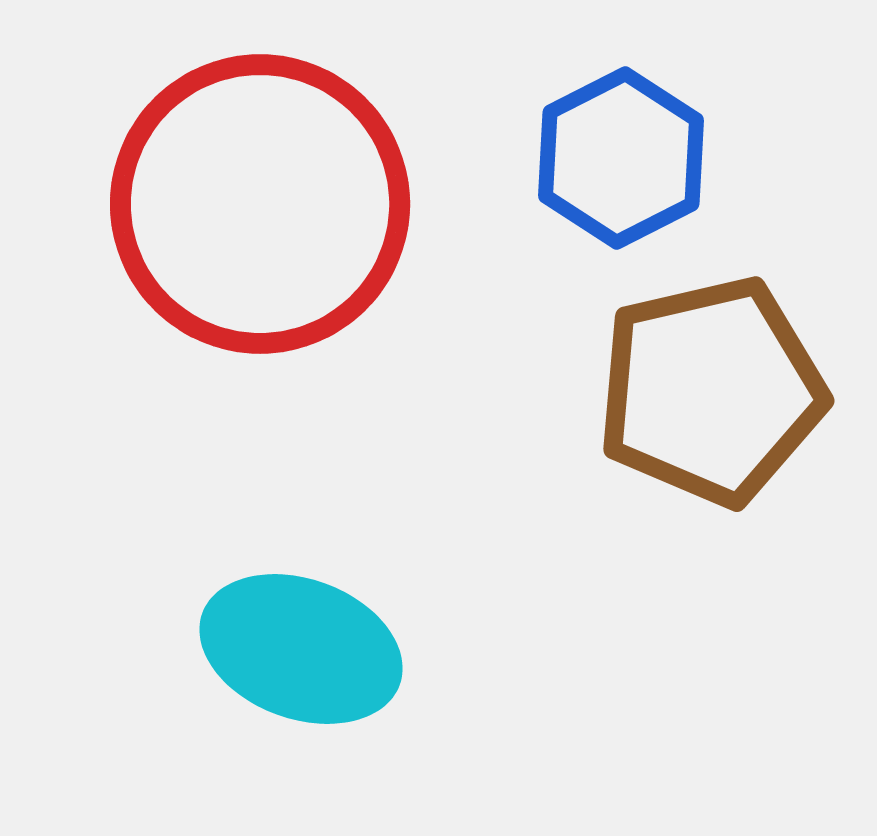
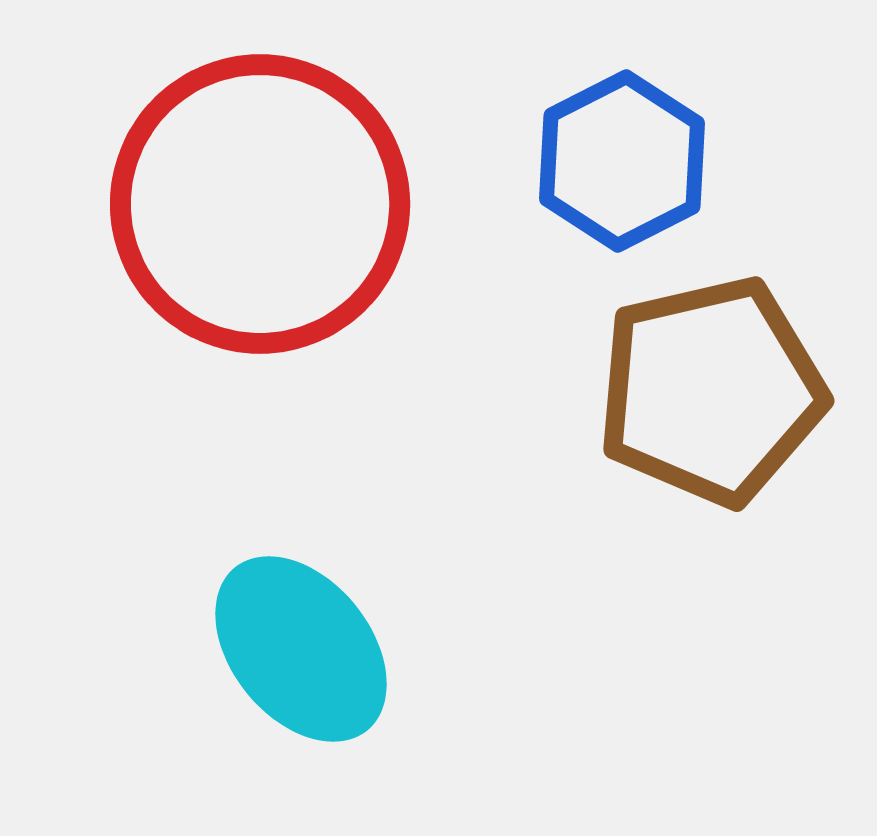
blue hexagon: moved 1 px right, 3 px down
cyan ellipse: rotated 31 degrees clockwise
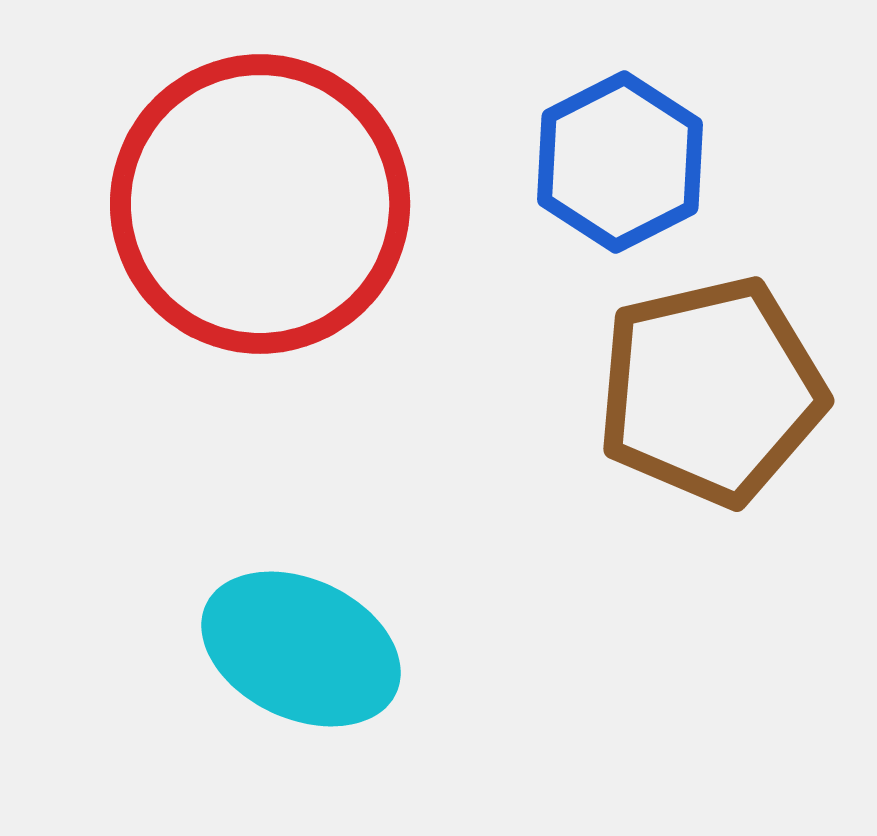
blue hexagon: moved 2 px left, 1 px down
cyan ellipse: rotated 26 degrees counterclockwise
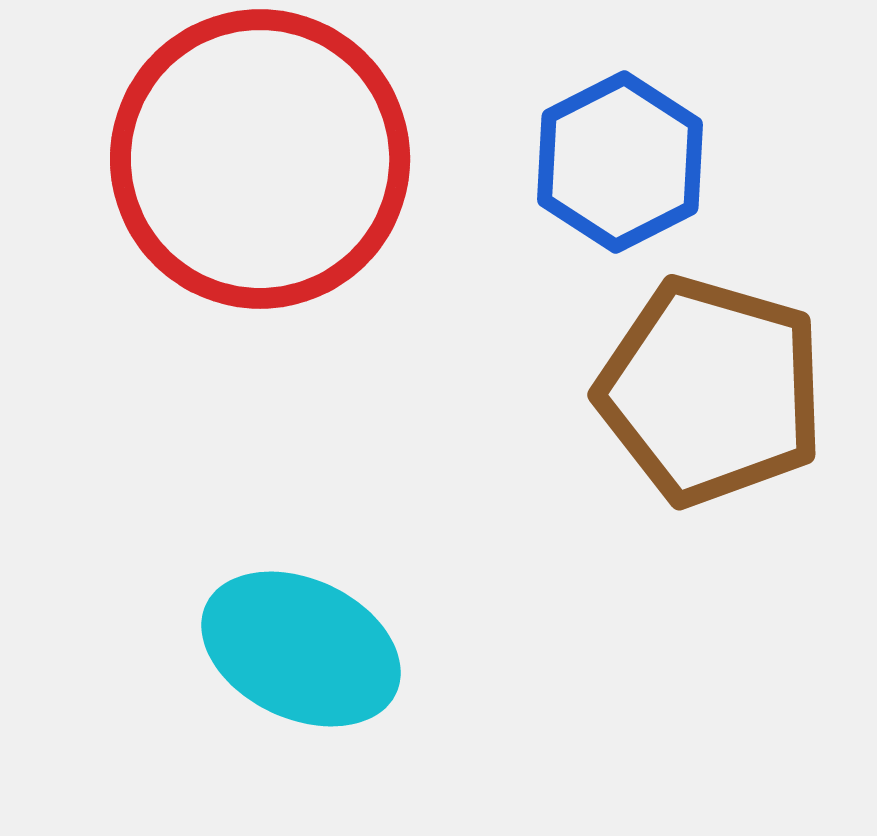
red circle: moved 45 px up
brown pentagon: rotated 29 degrees clockwise
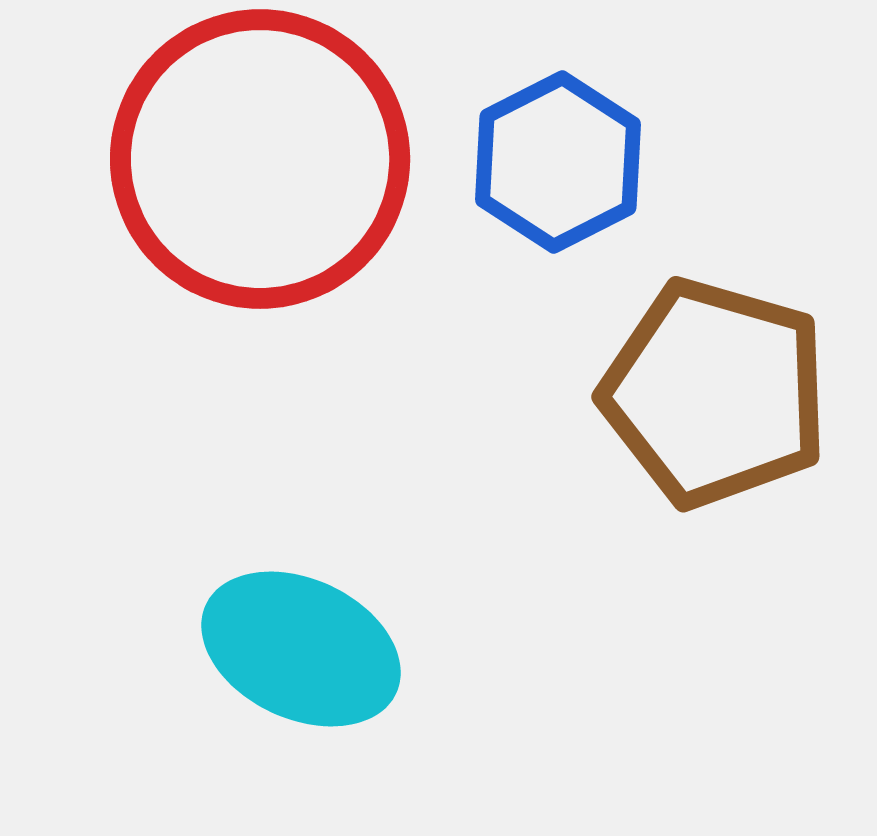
blue hexagon: moved 62 px left
brown pentagon: moved 4 px right, 2 px down
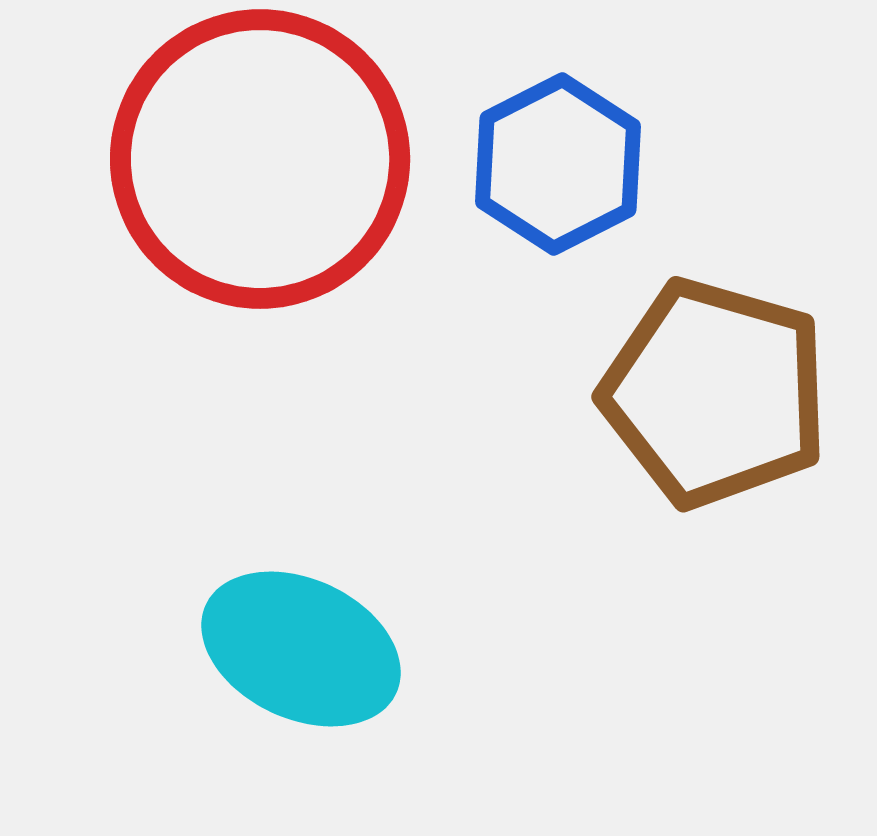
blue hexagon: moved 2 px down
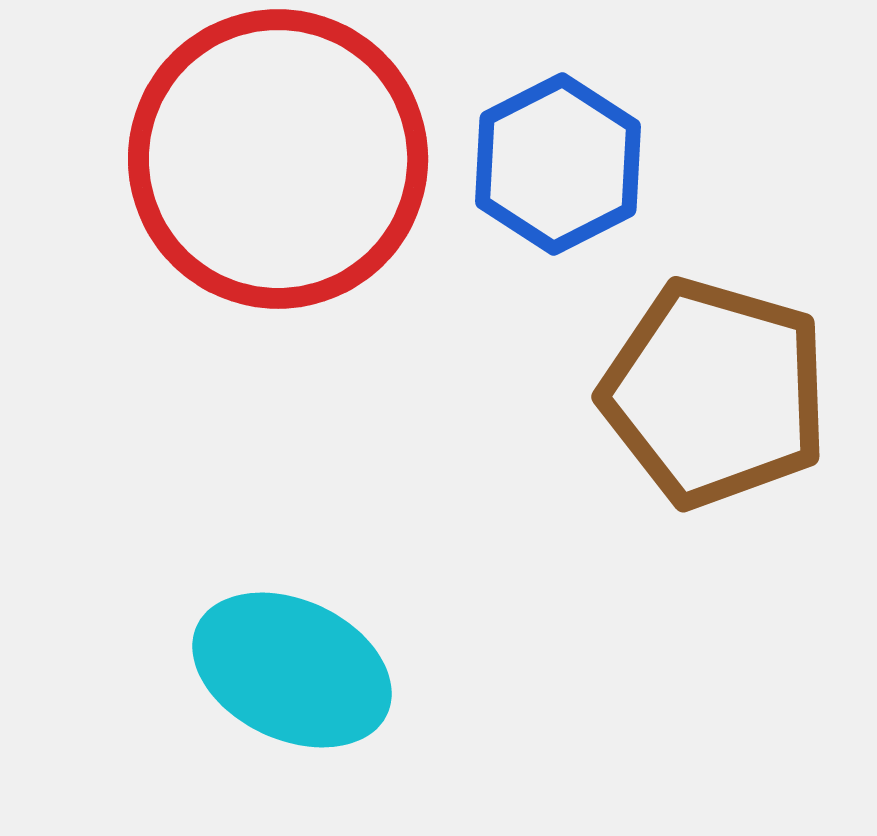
red circle: moved 18 px right
cyan ellipse: moved 9 px left, 21 px down
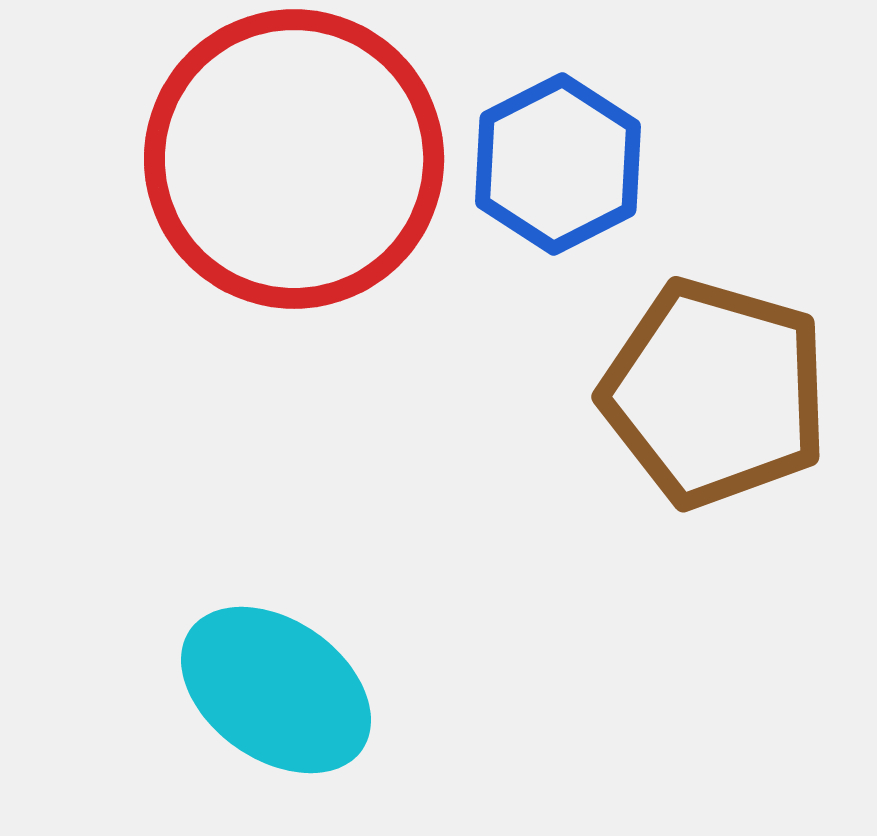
red circle: moved 16 px right
cyan ellipse: moved 16 px left, 20 px down; rotated 10 degrees clockwise
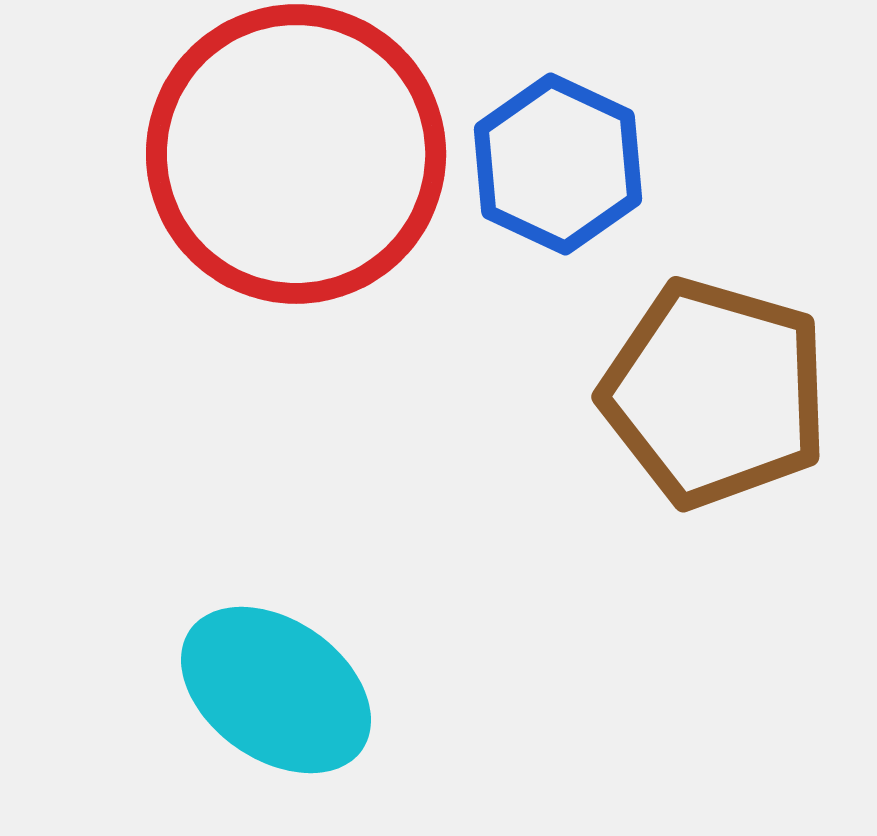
red circle: moved 2 px right, 5 px up
blue hexagon: rotated 8 degrees counterclockwise
